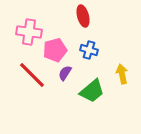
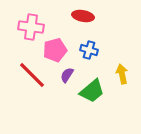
red ellipse: rotated 65 degrees counterclockwise
pink cross: moved 2 px right, 5 px up
purple semicircle: moved 2 px right, 2 px down
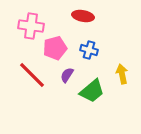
pink cross: moved 1 px up
pink pentagon: moved 2 px up
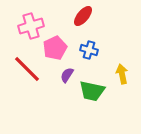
red ellipse: rotated 60 degrees counterclockwise
pink cross: rotated 25 degrees counterclockwise
pink pentagon: rotated 10 degrees counterclockwise
red line: moved 5 px left, 6 px up
green trapezoid: rotated 52 degrees clockwise
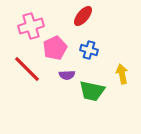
purple semicircle: rotated 126 degrees counterclockwise
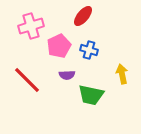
pink pentagon: moved 4 px right, 2 px up
red line: moved 11 px down
green trapezoid: moved 1 px left, 4 px down
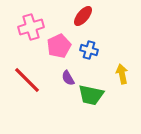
pink cross: moved 1 px down
purple semicircle: moved 1 px right, 3 px down; rotated 63 degrees clockwise
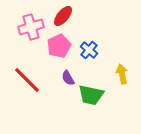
red ellipse: moved 20 px left
blue cross: rotated 24 degrees clockwise
